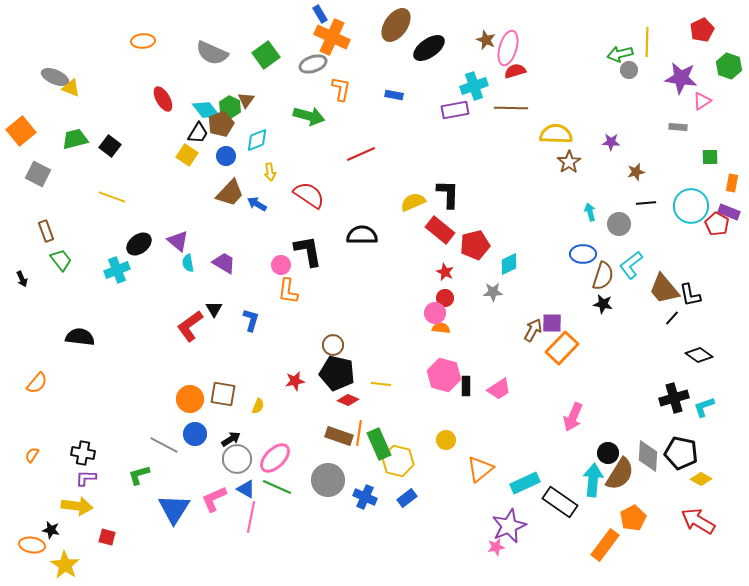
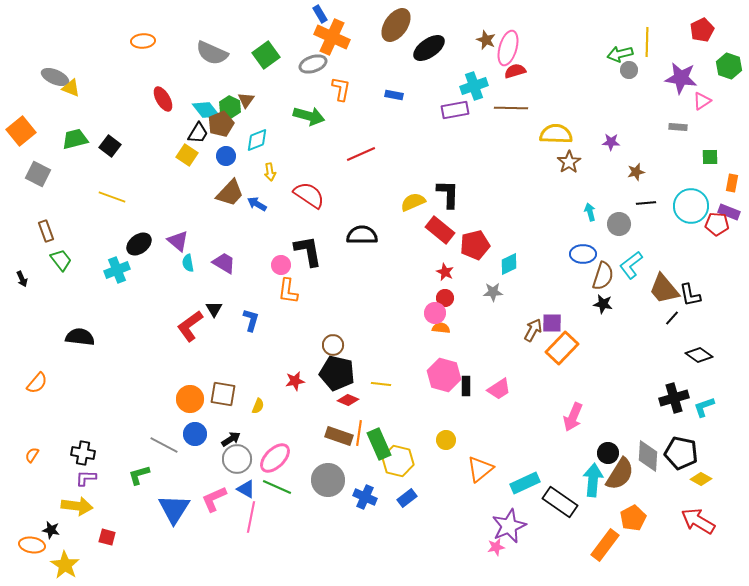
red pentagon at (717, 224): rotated 25 degrees counterclockwise
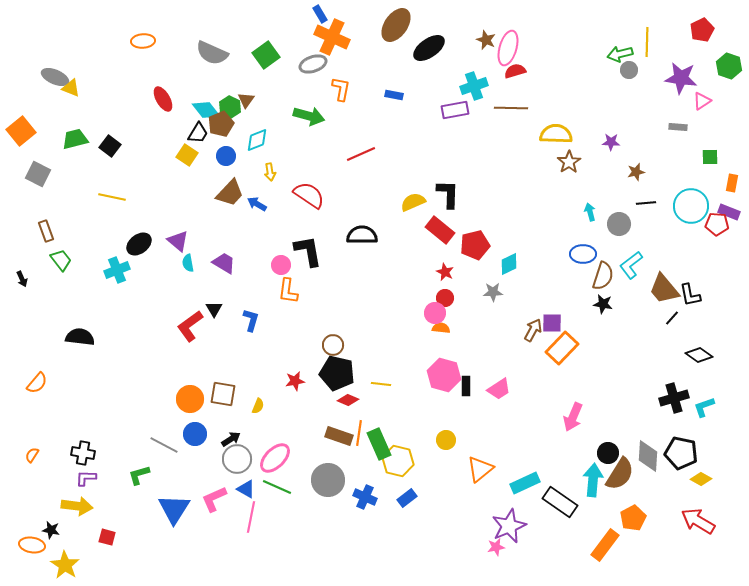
yellow line at (112, 197): rotated 8 degrees counterclockwise
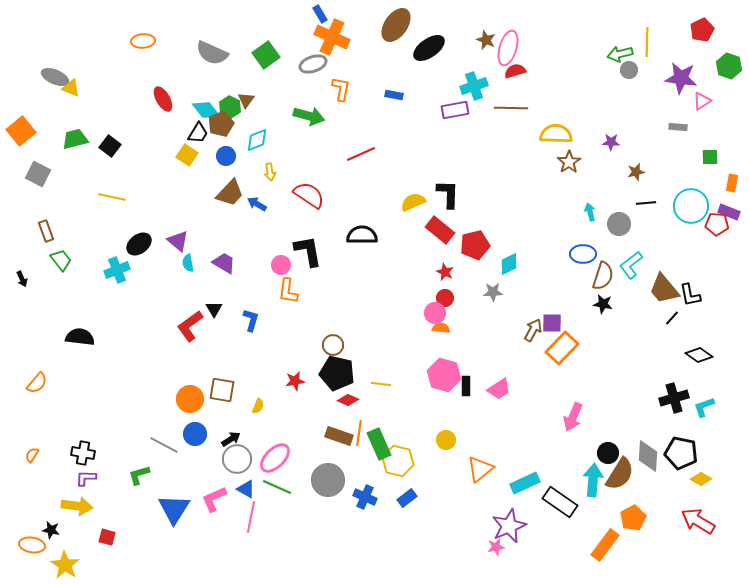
brown square at (223, 394): moved 1 px left, 4 px up
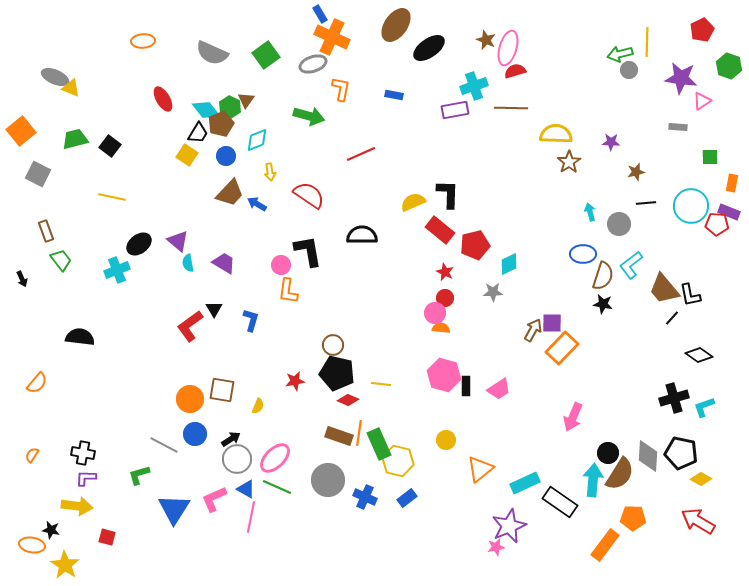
orange pentagon at (633, 518): rotated 30 degrees clockwise
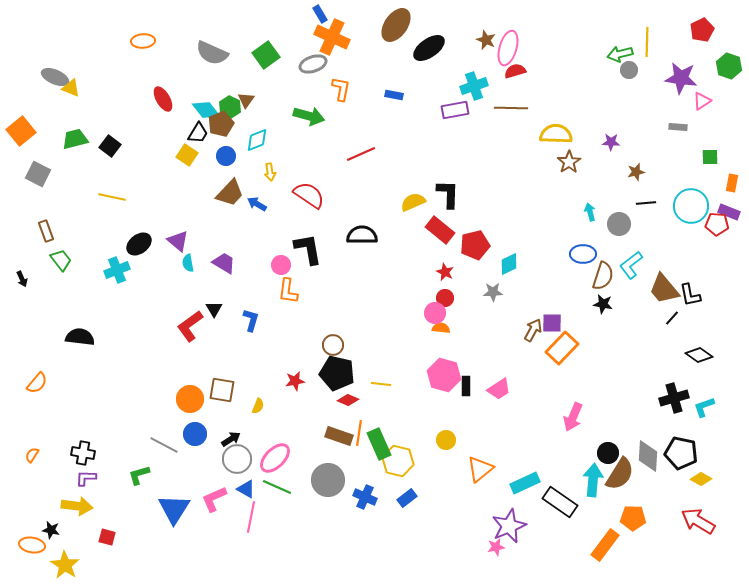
black L-shape at (308, 251): moved 2 px up
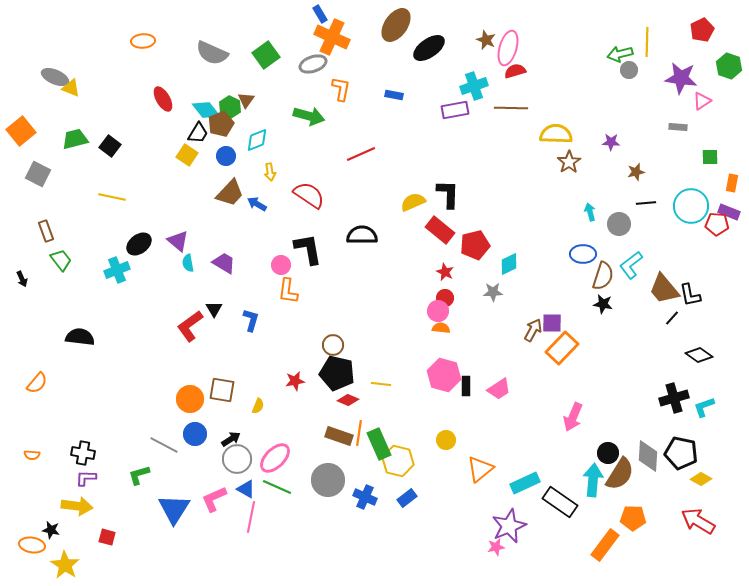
pink circle at (435, 313): moved 3 px right, 2 px up
orange semicircle at (32, 455): rotated 119 degrees counterclockwise
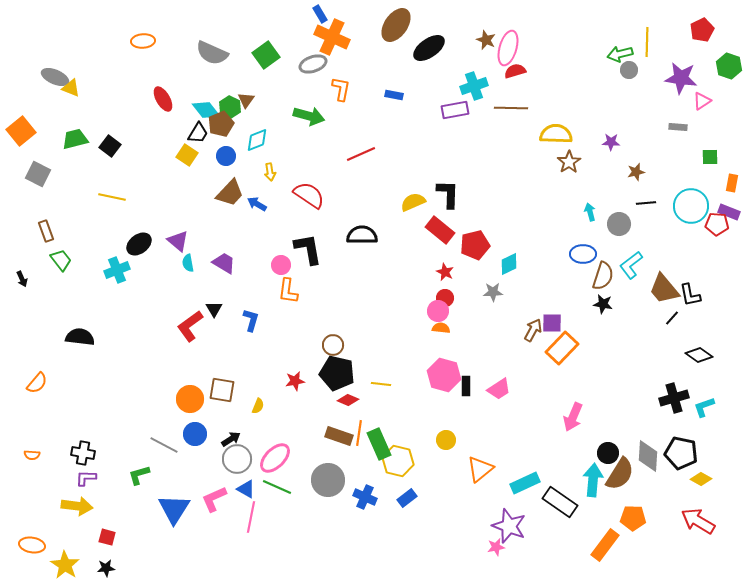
purple star at (509, 526): rotated 28 degrees counterclockwise
black star at (51, 530): moved 55 px right, 38 px down; rotated 18 degrees counterclockwise
